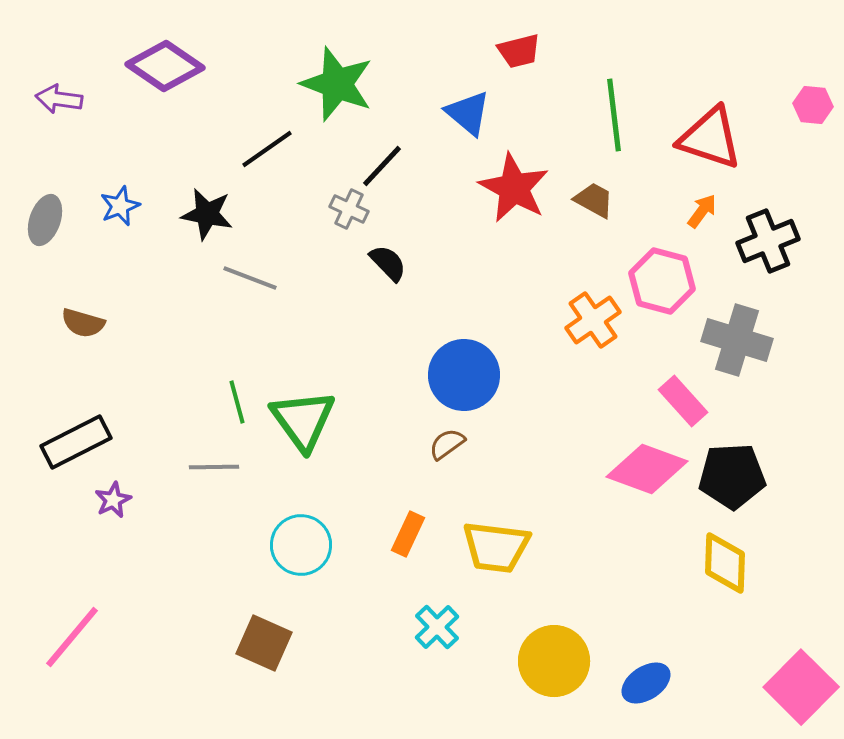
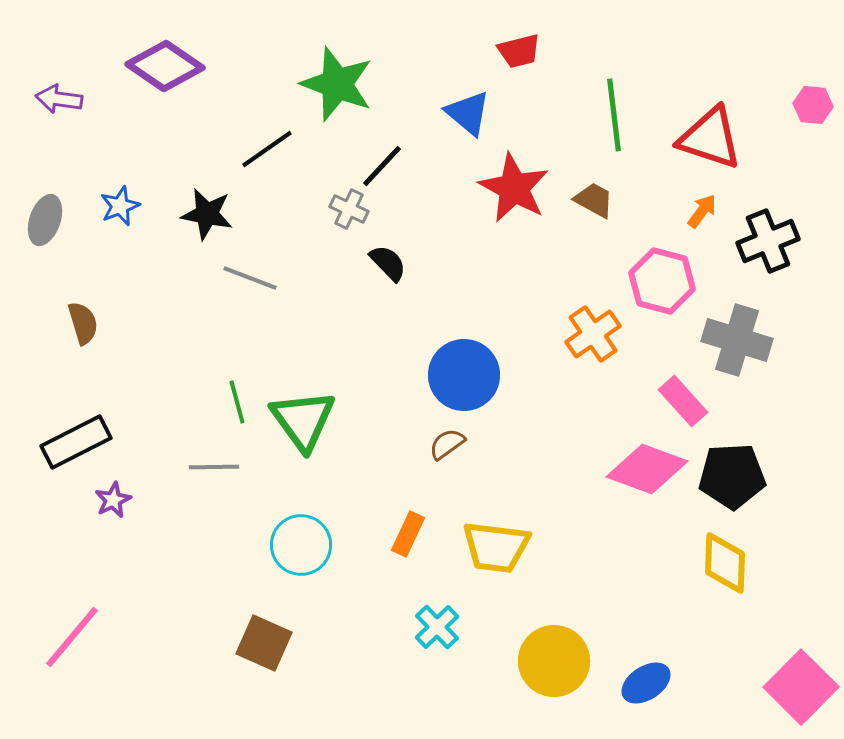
orange cross at (593, 320): moved 14 px down
brown semicircle at (83, 323): rotated 123 degrees counterclockwise
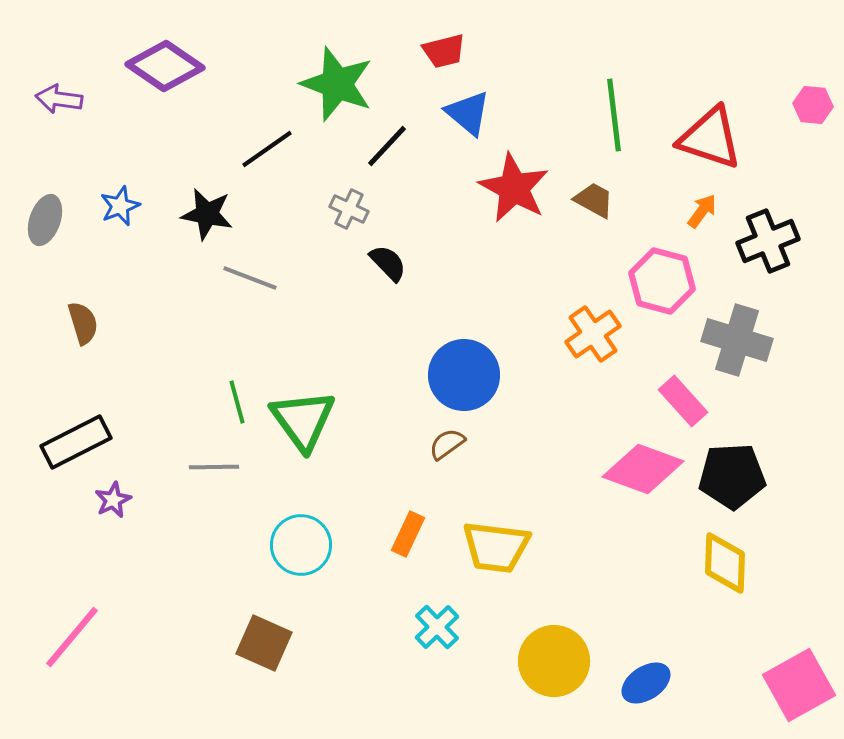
red trapezoid at (519, 51): moved 75 px left
black line at (382, 166): moved 5 px right, 20 px up
pink diamond at (647, 469): moved 4 px left
pink square at (801, 687): moved 2 px left, 2 px up; rotated 16 degrees clockwise
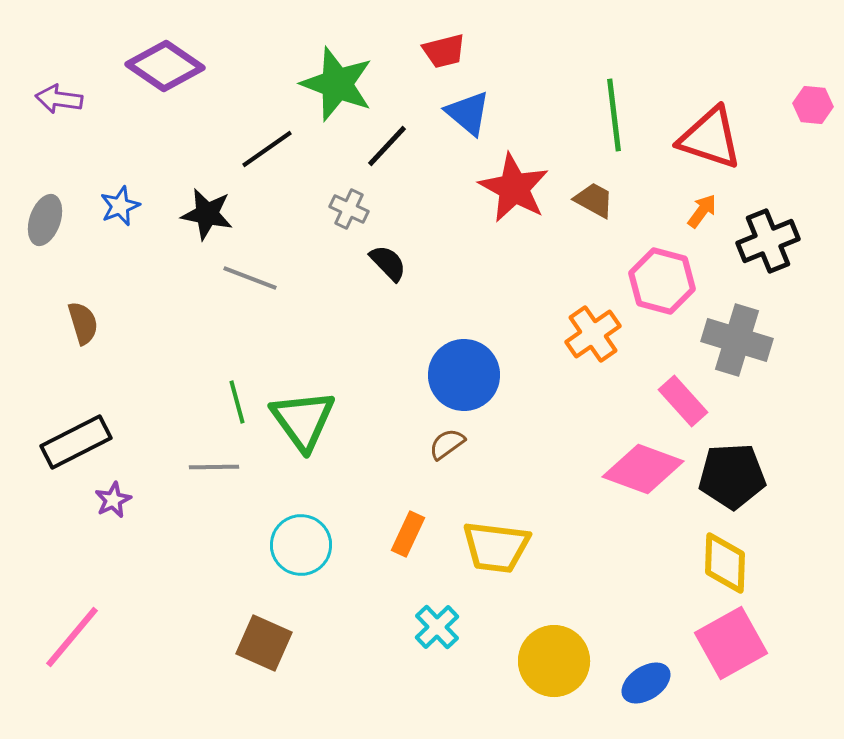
pink square at (799, 685): moved 68 px left, 42 px up
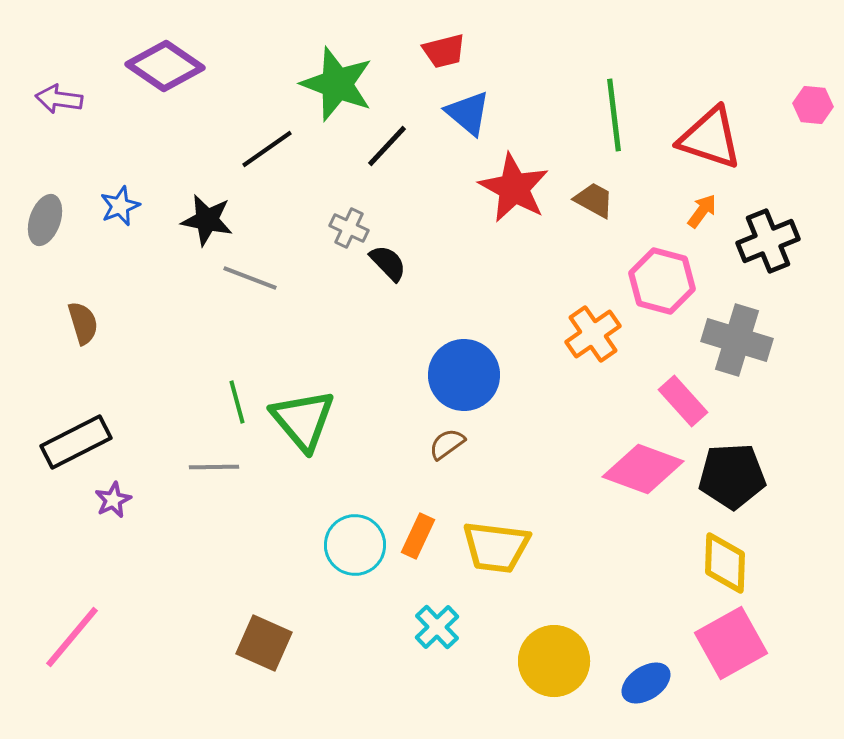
gray cross at (349, 209): moved 19 px down
black star at (207, 214): moved 6 px down
green triangle at (303, 420): rotated 4 degrees counterclockwise
orange rectangle at (408, 534): moved 10 px right, 2 px down
cyan circle at (301, 545): moved 54 px right
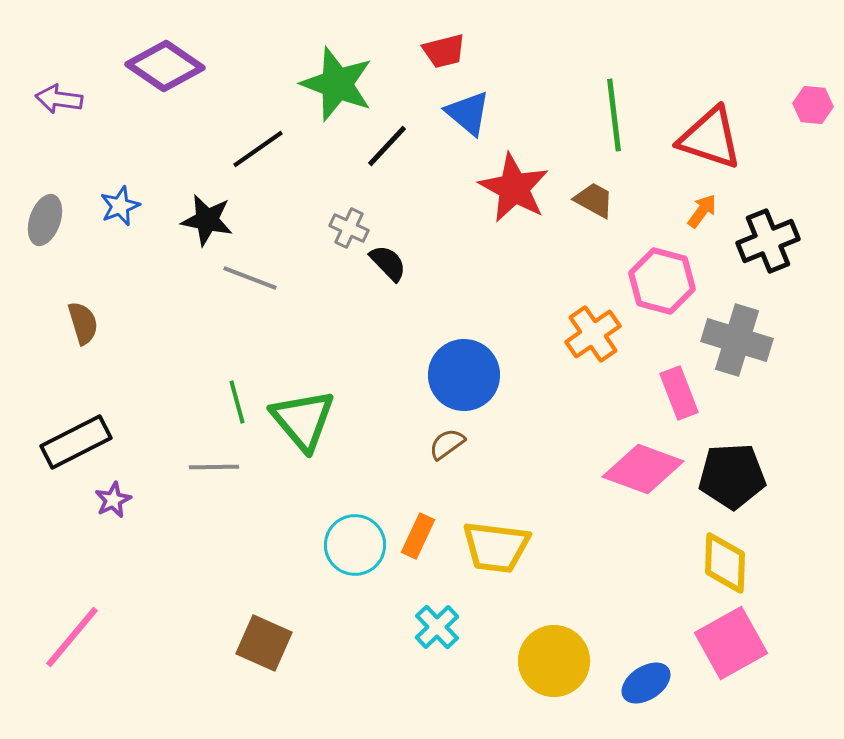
black line at (267, 149): moved 9 px left
pink rectangle at (683, 401): moved 4 px left, 8 px up; rotated 21 degrees clockwise
